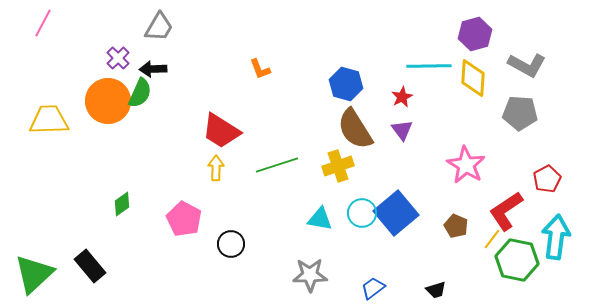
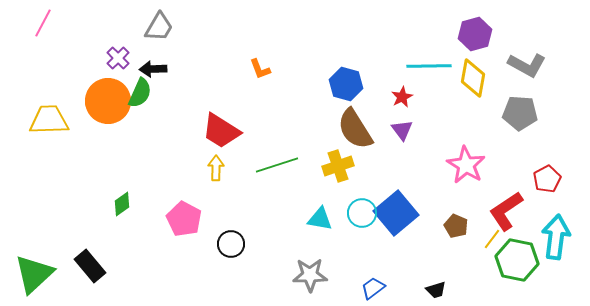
yellow diamond: rotated 6 degrees clockwise
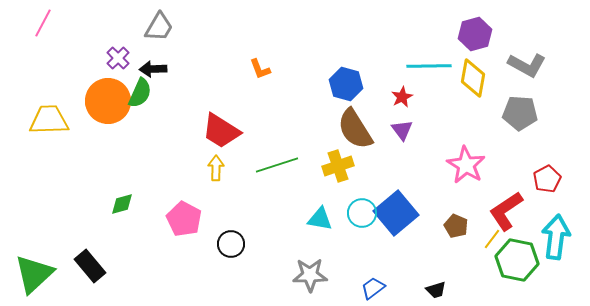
green diamond: rotated 20 degrees clockwise
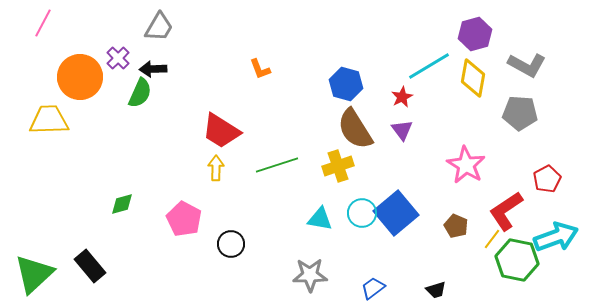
cyan line: rotated 30 degrees counterclockwise
orange circle: moved 28 px left, 24 px up
cyan arrow: rotated 63 degrees clockwise
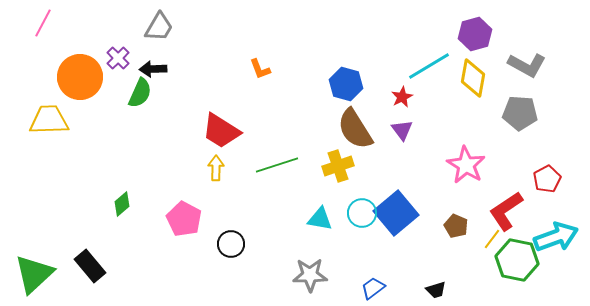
green diamond: rotated 25 degrees counterclockwise
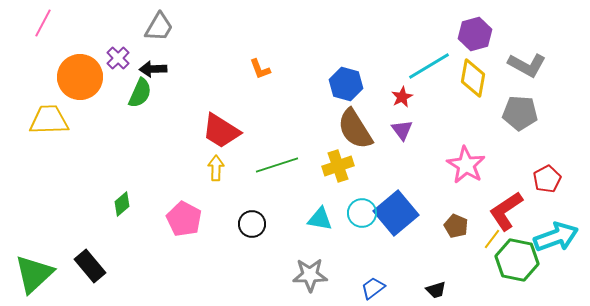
black circle: moved 21 px right, 20 px up
